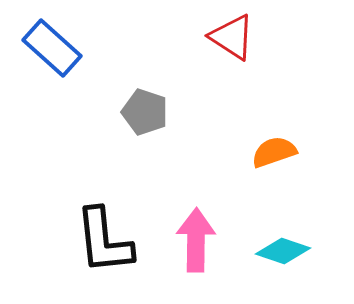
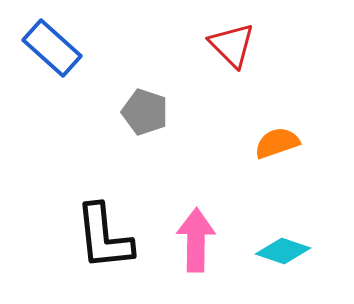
red triangle: moved 8 px down; rotated 12 degrees clockwise
orange semicircle: moved 3 px right, 9 px up
black L-shape: moved 4 px up
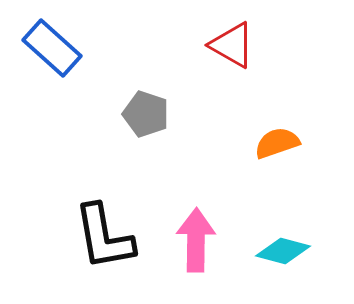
red triangle: rotated 15 degrees counterclockwise
gray pentagon: moved 1 px right, 2 px down
black L-shape: rotated 4 degrees counterclockwise
cyan diamond: rotated 4 degrees counterclockwise
